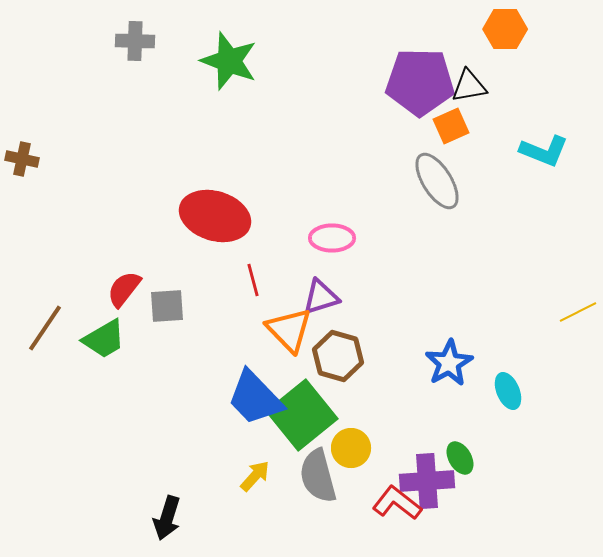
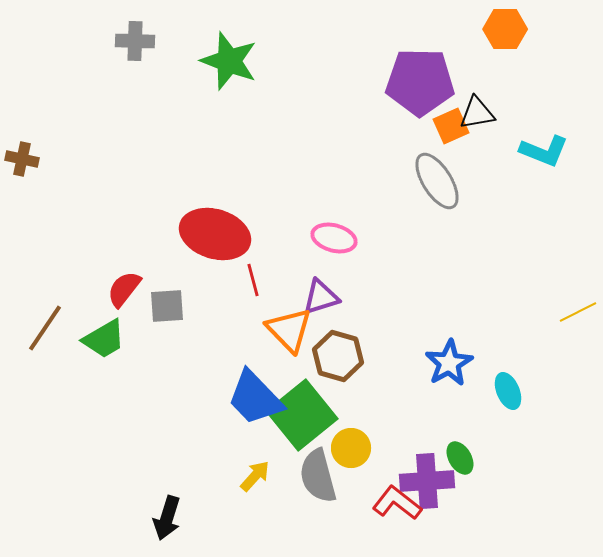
black triangle: moved 8 px right, 27 px down
red ellipse: moved 18 px down
pink ellipse: moved 2 px right; rotated 15 degrees clockwise
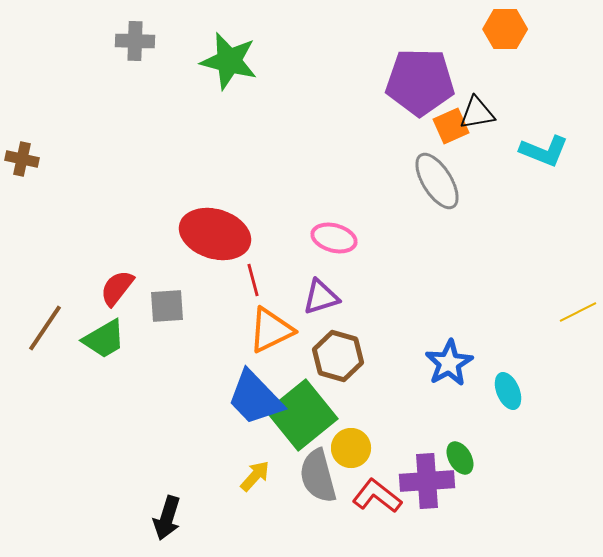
green star: rotated 6 degrees counterclockwise
red semicircle: moved 7 px left, 1 px up
orange triangle: moved 18 px left; rotated 48 degrees clockwise
red L-shape: moved 20 px left, 7 px up
